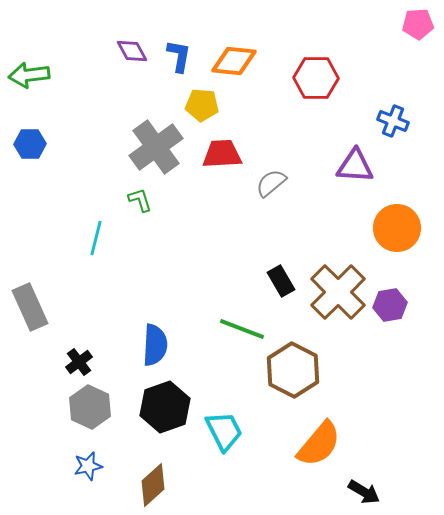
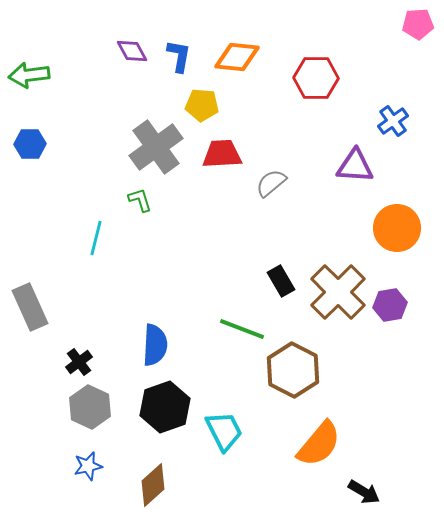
orange diamond: moved 3 px right, 4 px up
blue cross: rotated 32 degrees clockwise
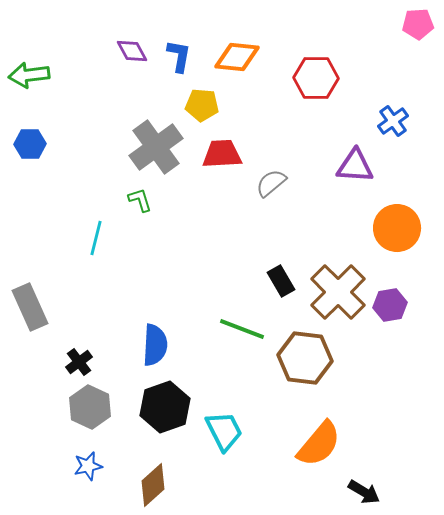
brown hexagon: moved 12 px right, 12 px up; rotated 20 degrees counterclockwise
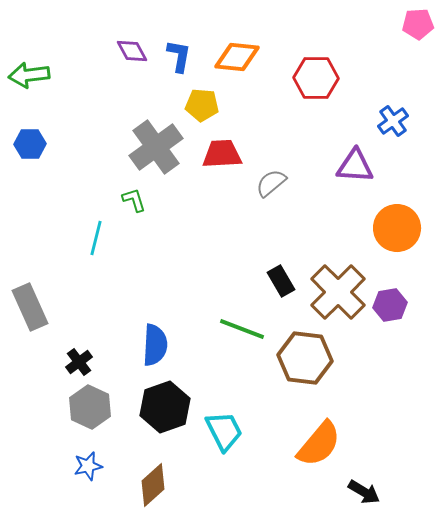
green L-shape: moved 6 px left
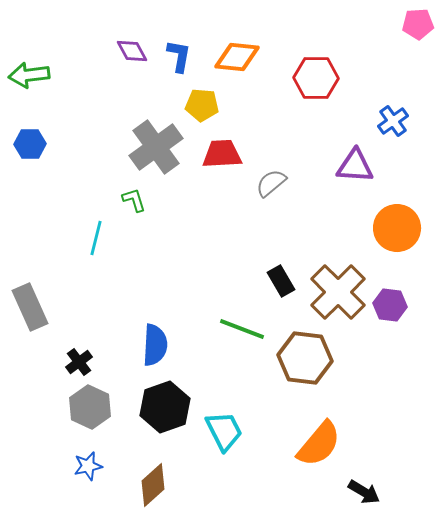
purple hexagon: rotated 16 degrees clockwise
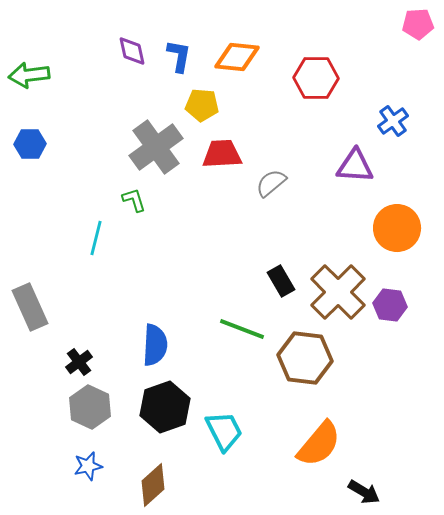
purple diamond: rotated 16 degrees clockwise
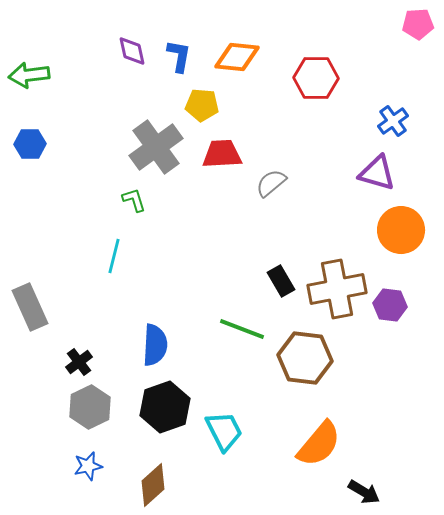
purple triangle: moved 22 px right, 7 px down; rotated 12 degrees clockwise
orange circle: moved 4 px right, 2 px down
cyan line: moved 18 px right, 18 px down
brown cross: moved 1 px left, 3 px up; rotated 34 degrees clockwise
gray hexagon: rotated 9 degrees clockwise
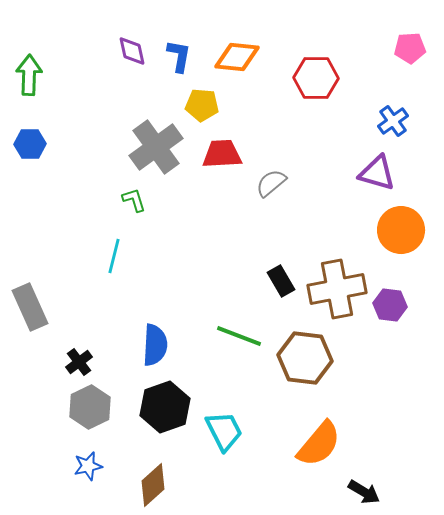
pink pentagon: moved 8 px left, 24 px down
green arrow: rotated 99 degrees clockwise
green line: moved 3 px left, 7 px down
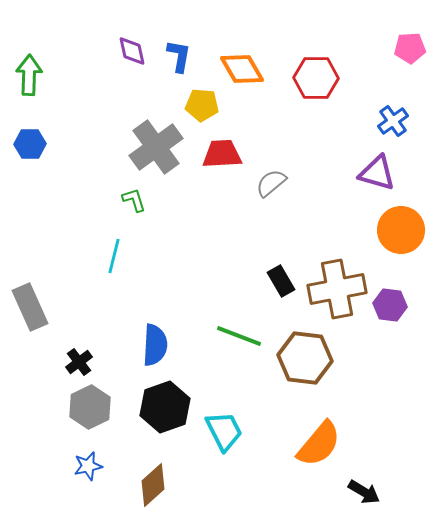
orange diamond: moved 5 px right, 12 px down; rotated 54 degrees clockwise
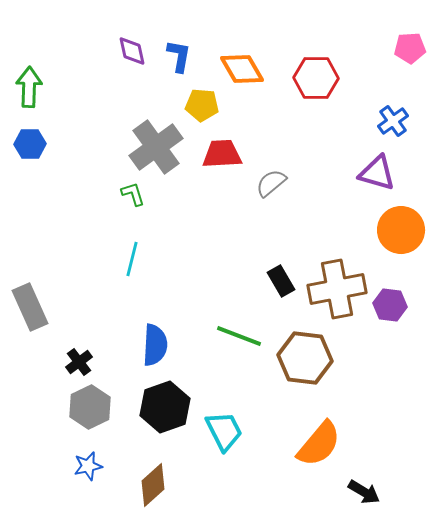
green arrow: moved 12 px down
green L-shape: moved 1 px left, 6 px up
cyan line: moved 18 px right, 3 px down
